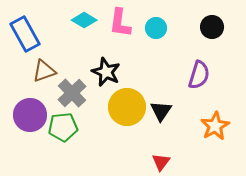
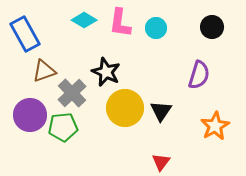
yellow circle: moved 2 px left, 1 px down
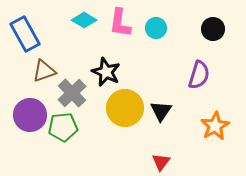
black circle: moved 1 px right, 2 px down
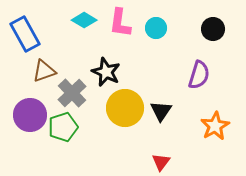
green pentagon: rotated 12 degrees counterclockwise
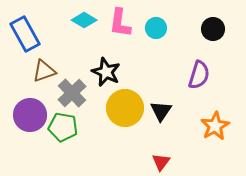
green pentagon: rotated 28 degrees clockwise
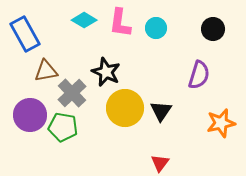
brown triangle: moved 2 px right; rotated 10 degrees clockwise
orange star: moved 6 px right, 3 px up; rotated 16 degrees clockwise
red triangle: moved 1 px left, 1 px down
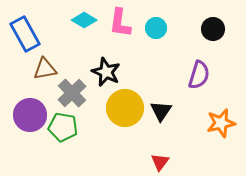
brown triangle: moved 1 px left, 2 px up
red triangle: moved 1 px up
